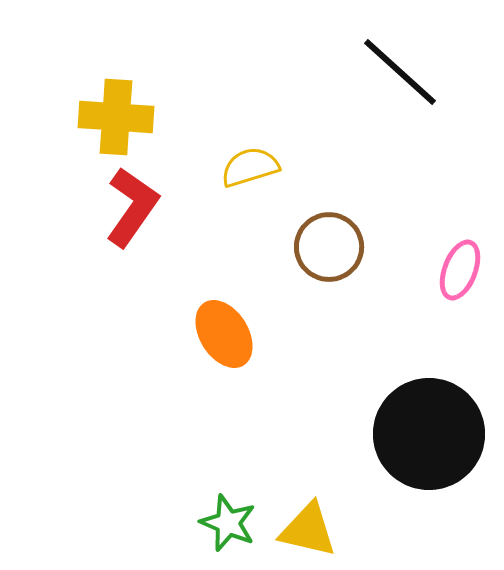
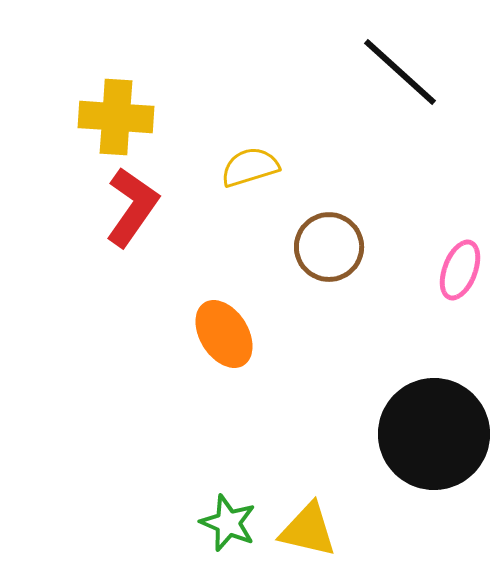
black circle: moved 5 px right
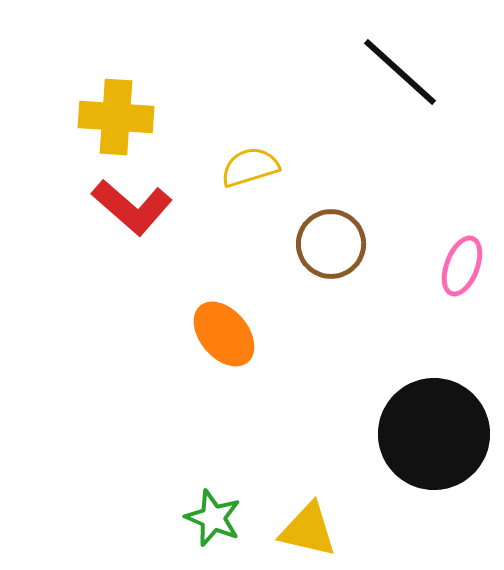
red L-shape: rotated 96 degrees clockwise
brown circle: moved 2 px right, 3 px up
pink ellipse: moved 2 px right, 4 px up
orange ellipse: rotated 8 degrees counterclockwise
green star: moved 15 px left, 5 px up
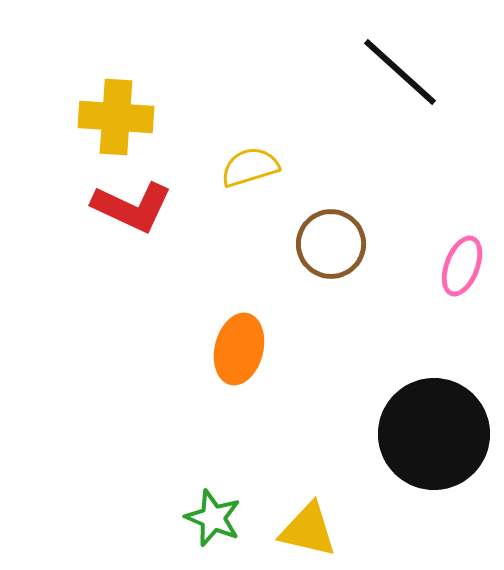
red L-shape: rotated 16 degrees counterclockwise
orange ellipse: moved 15 px right, 15 px down; rotated 54 degrees clockwise
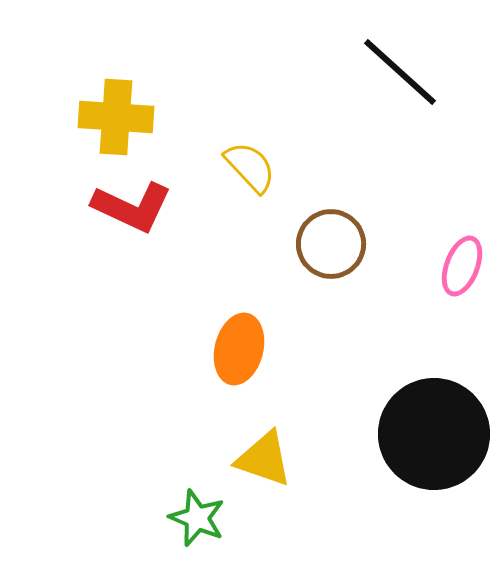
yellow semicircle: rotated 64 degrees clockwise
green star: moved 16 px left
yellow triangle: moved 44 px left, 71 px up; rotated 6 degrees clockwise
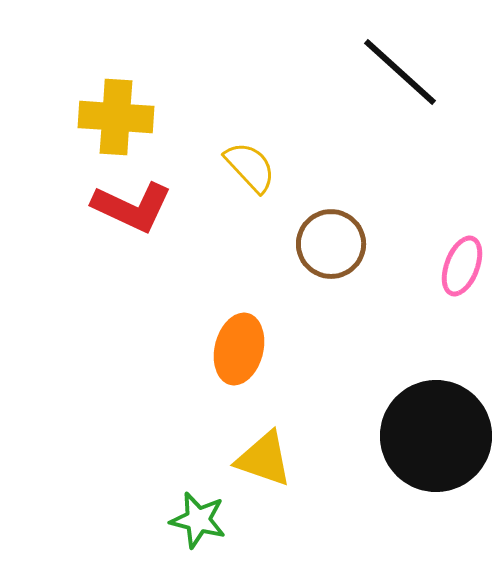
black circle: moved 2 px right, 2 px down
green star: moved 1 px right, 2 px down; rotated 8 degrees counterclockwise
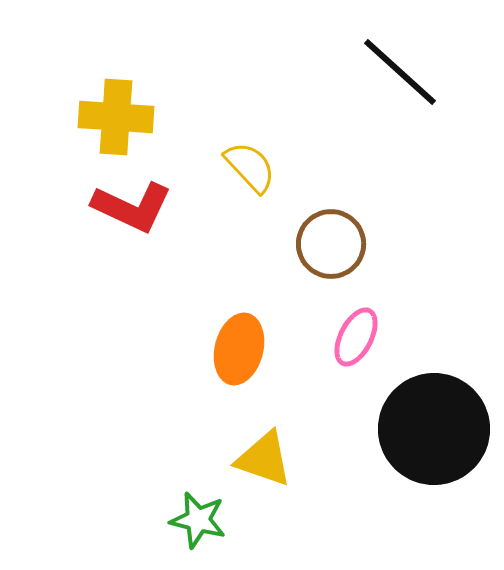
pink ellipse: moved 106 px left, 71 px down; rotated 6 degrees clockwise
black circle: moved 2 px left, 7 px up
